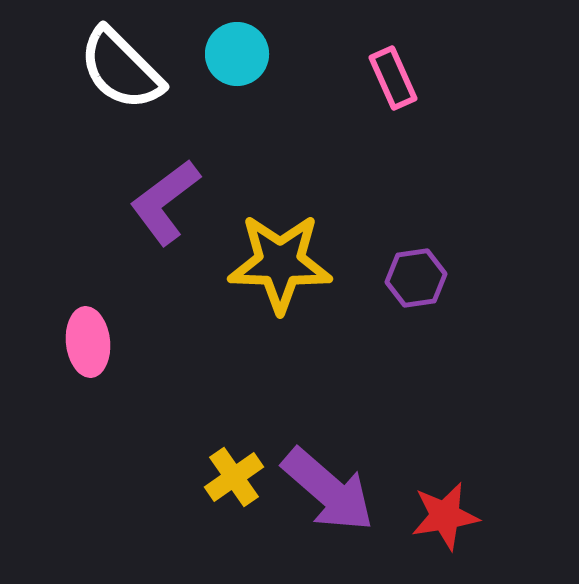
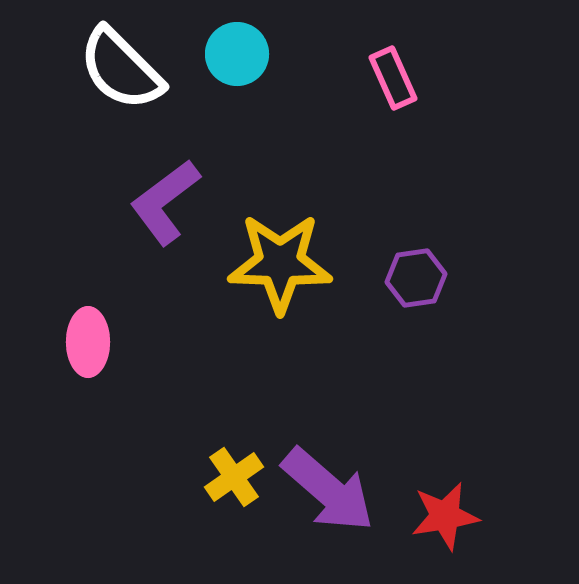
pink ellipse: rotated 6 degrees clockwise
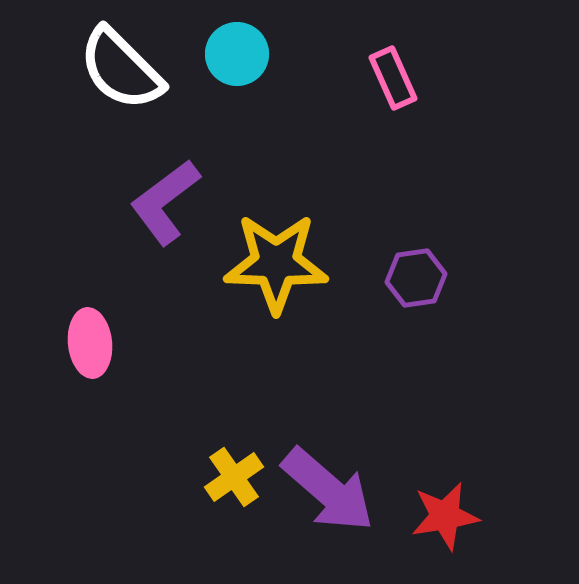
yellow star: moved 4 px left
pink ellipse: moved 2 px right, 1 px down; rotated 6 degrees counterclockwise
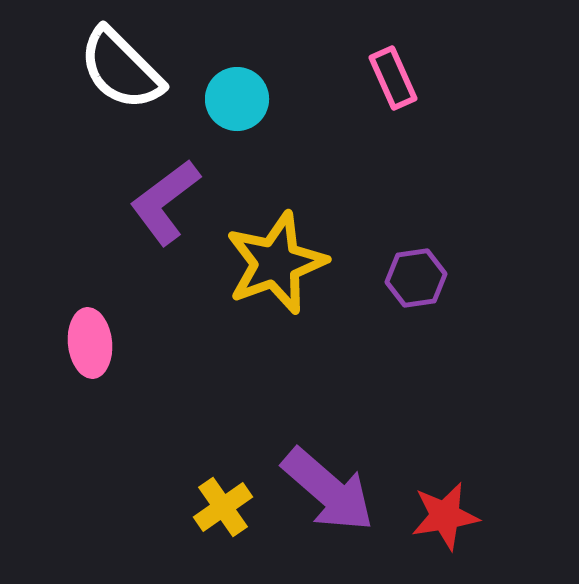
cyan circle: moved 45 px down
yellow star: rotated 22 degrees counterclockwise
yellow cross: moved 11 px left, 30 px down
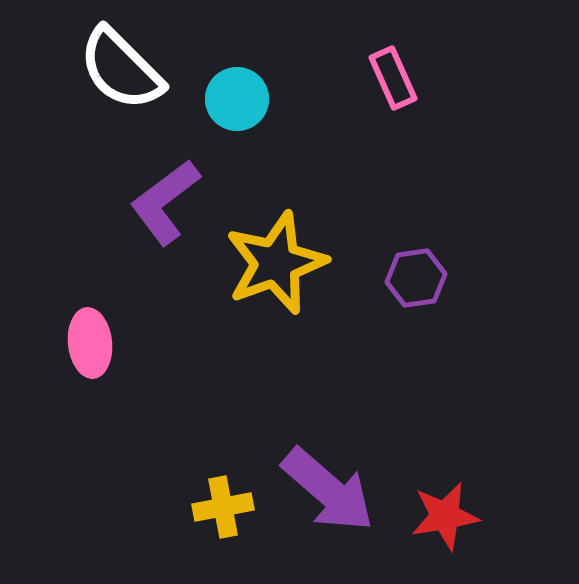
yellow cross: rotated 24 degrees clockwise
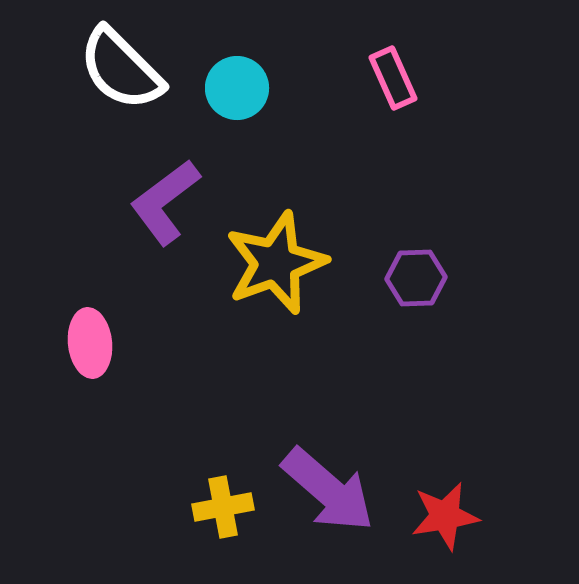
cyan circle: moved 11 px up
purple hexagon: rotated 6 degrees clockwise
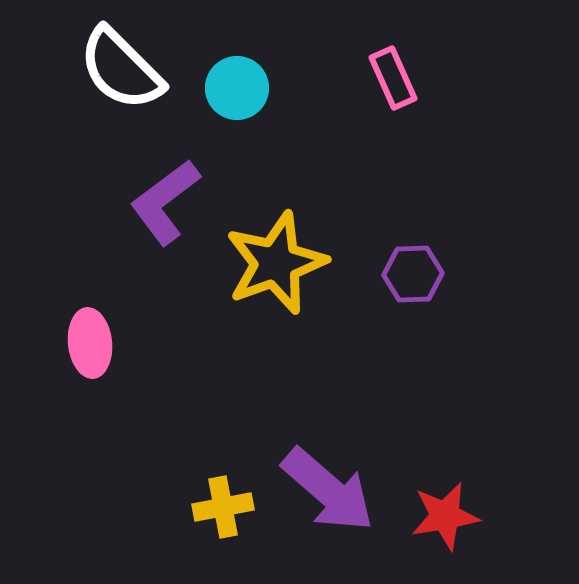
purple hexagon: moved 3 px left, 4 px up
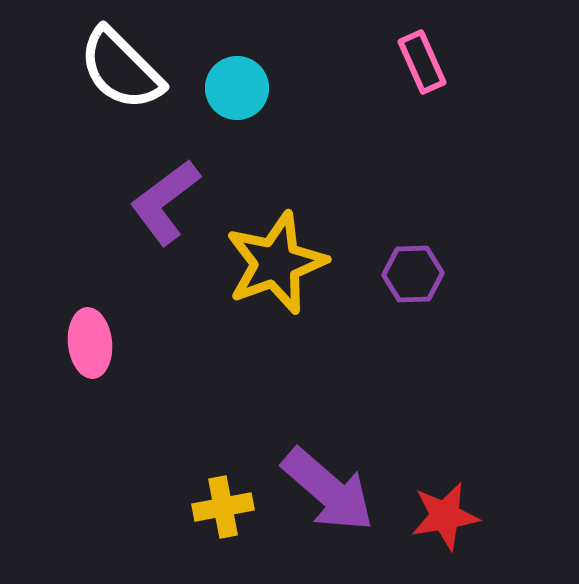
pink rectangle: moved 29 px right, 16 px up
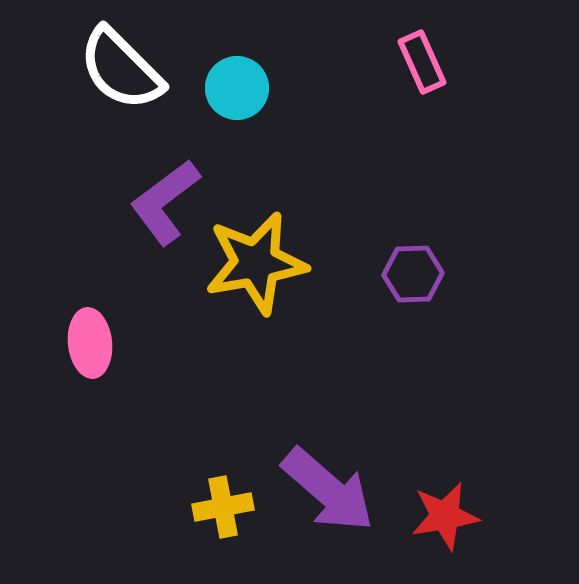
yellow star: moved 20 px left; rotated 10 degrees clockwise
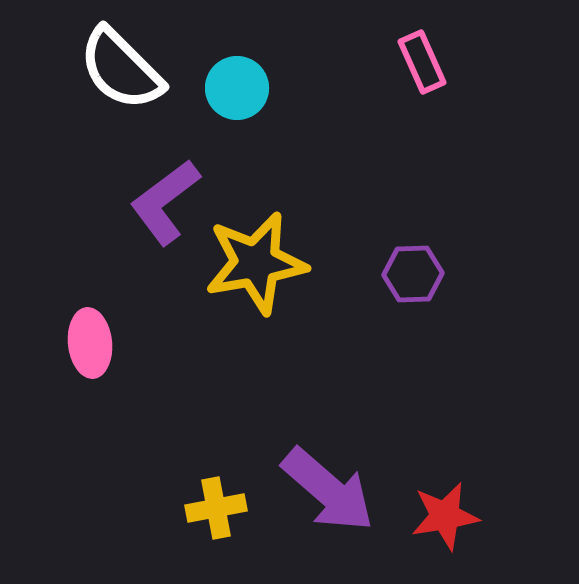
yellow cross: moved 7 px left, 1 px down
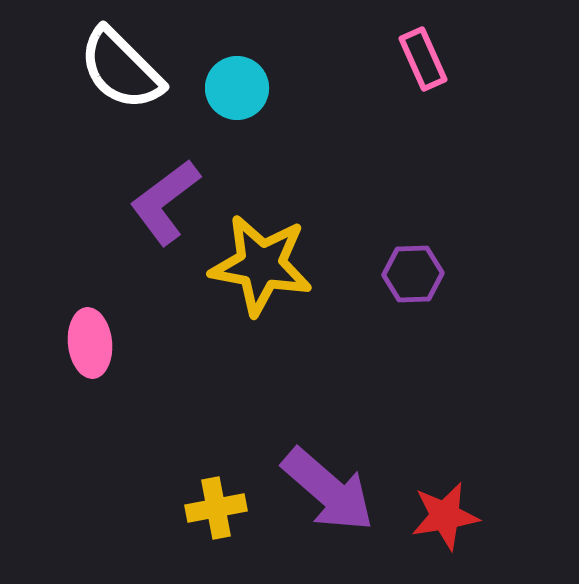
pink rectangle: moved 1 px right, 3 px up
yellow star: moved 5 px right, 2 px down; rotated 20 degrees clockwise
